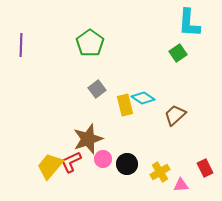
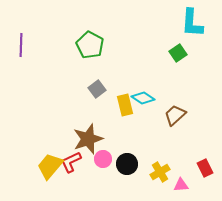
cyan L-shape: moved 3 px right
green pentagon: moved 2 px down; rotated 8 degrees counterclockwise
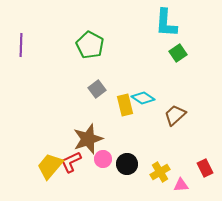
cyan L-shape: moved 26 px left
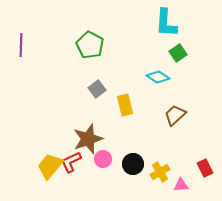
cyan diamond: moved 15 px right, 21 px up
black circle: moved 6 px right
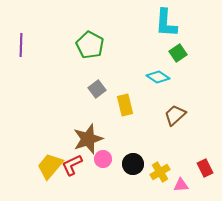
red L-shape: moved 1 px right, 3 px down
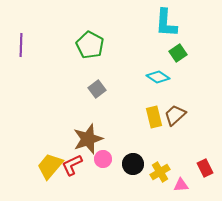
yellow rectangle: moved 29 px right, 12 px down
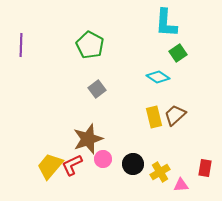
red rectangle: rotated 36 degrees clockwise
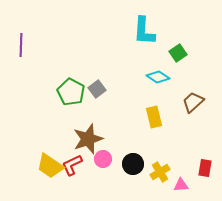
cyan L-shape: moved 22 px left, 8 px down
green pentagon: moved 19 px left, 47 px down
brown trapezoid: moved 18 px right, 13 px up
yellow trapezoid: rotated 96 degrees counterclockwise
